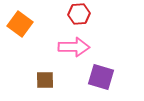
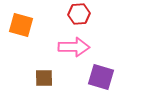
orange square: moved 1 px right, 1 px down; rotated 20 degrees counterclockwise
brown square: moved 1 px left, 2 px up
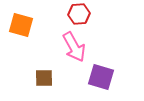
pink arrow: rotated 60 degrees clockwise
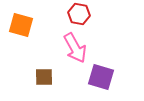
red hexagon: rotated 15 degrees clockwise
pink arrow: moved 1 px right, 1 px down
brown square: moved 1 px up
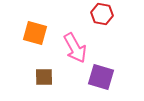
red hexagon: moved 23 px right
orange square: moved 14 px right, 8 px down
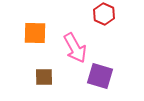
red hexagon: moved 2 px right; rotated 15 degrees clockwise
orange square: rotated 15 degrees counterclockwise
purple square: moved 1 px left, 1 px up
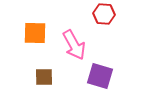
red hexagon: rotated 20 degrees counterclockwise
pink arrow: moved 1 px left, 3 px up
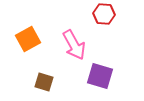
orange square: moved 7 px left, 6 px down; rotated 30 degrees counterclockwise
brown square: moved 5 px down; rotated 18 degrees clockwise
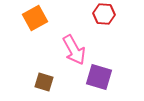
orange square: moved 7 px right, 21 px up
pink arrow: moved 5 px down
purple square: moved 1 px left, 1 px down
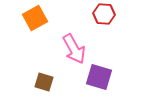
pink arrow: moved 1 px up
